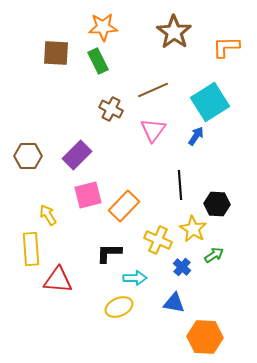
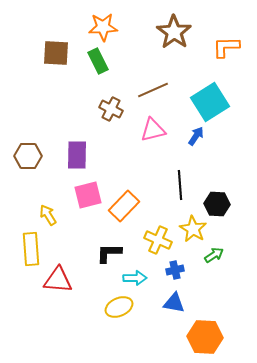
pink triangle: rotated 40 degrees clockwise
purple rectangle: rotated 44 degrees counterclockwise
blue cross: moved 7 px left, 3 px down; rotated 36 degrees clockwise
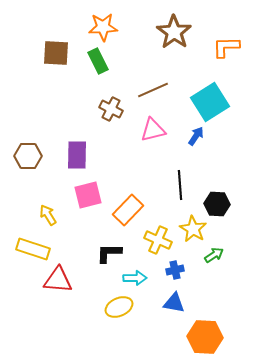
orange rectangle: moved 4 px right, 4 px down
yellow rectangle: moved 2 px right; rotated 68 degrees counterclockwise
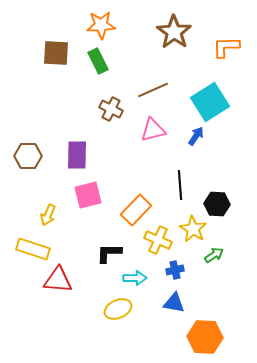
orange star: moved 2 px left, 2 px up
orange rectangle: moved 8 px right
yellow arrow: rotated 125 degrees counterclockwise
yellow ellipse: moved 1 px left, 2 px down
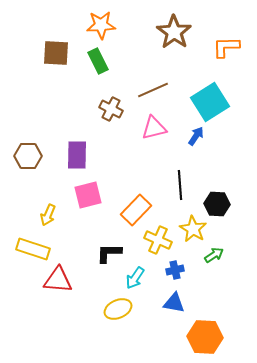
pink triangle: moved 1 px right, 2 px up
cyan arrow: rotated 125 degrees clockwise
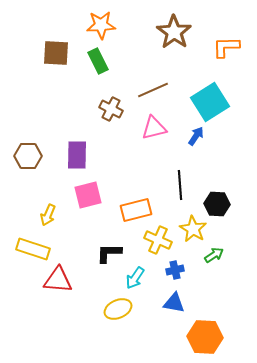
orange rectangle: rotated 32 degrees clockwise
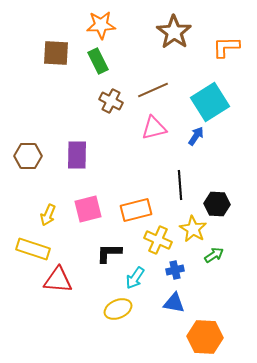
brown cross: moved 8 px up
pink square: moved 14 px down
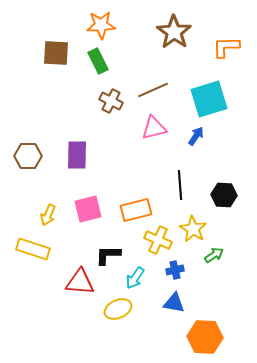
cyan square: moved 1 px left, 3 px up; rotated 15 degrees clockwise
black hexagon: moved 7 px right, 9 px up
black L-shape: moved 1 px left, 2 px down
red triangle: moved 22 px right, 2 px down
